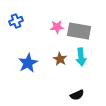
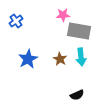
blue cross: rotated 16 degrees counterclockwise
pink star: moved 6 px right, 12 px up
blue star: moved 4 px up
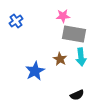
pink star: moved 1 px down
gray rectangle: moved 5 px left, 3 px down
blue star: moved 7 px right, 12 px down
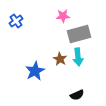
gray rectangle: moved 5 px right; rotated 25 degrees counterclockwise
cyan arrow: moved 3 px left
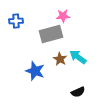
blue cross: rotated 32 degrees clockwise
gray rectangle: moved 28 px left
cyan arrow: rotated 132 degrees clockwise
blue star: rotated 24 degrees counterclockwise
black semicircle: moved 1 px right, 3 px up
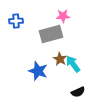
cyan arrow: moved 5 px left, 7 px down; rotated 18 degrees clockwise
blue star: moved 3 px right
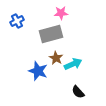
pink star: moved 2 px left, 3 px up
blue cross: moved 1 px right; rotated 24 degrees counterclockwise
brown star: moved 4 px left, 1 px up
cyan arrow: rotated 102 degrees clockwise
black semicircle: rotated 72 degrees clockwise
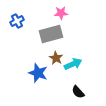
blue star: moved 2 px down
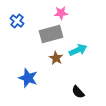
blue cross: rotated 24 degrees counterclockwise
cyan arrow: moved 5 px right, 14 px up
blue star: moved 10 px left, 5 px down
